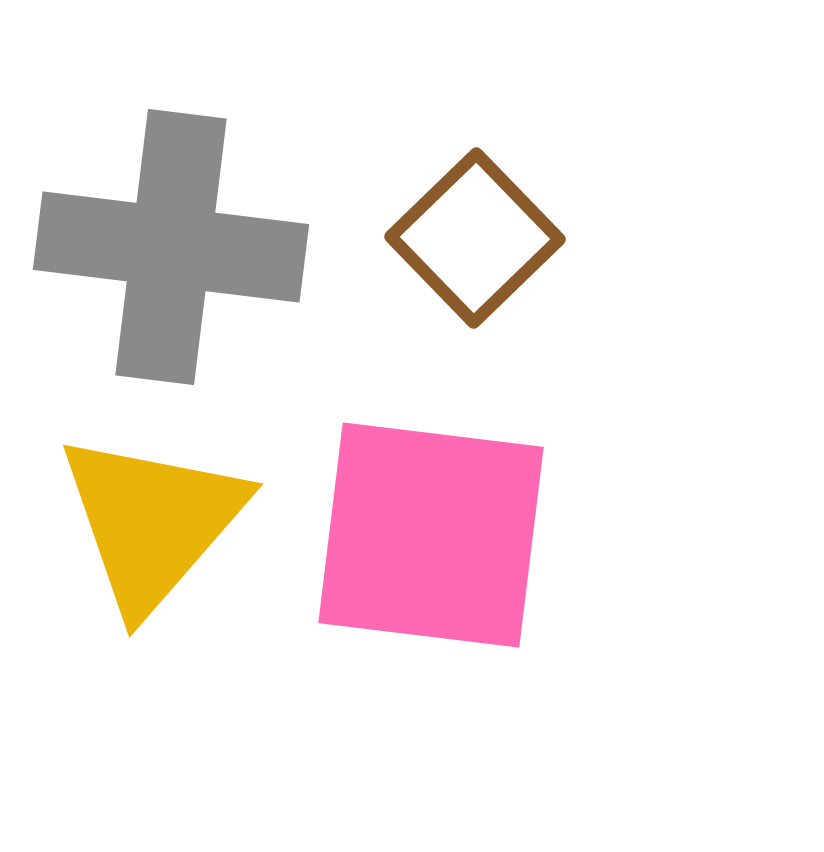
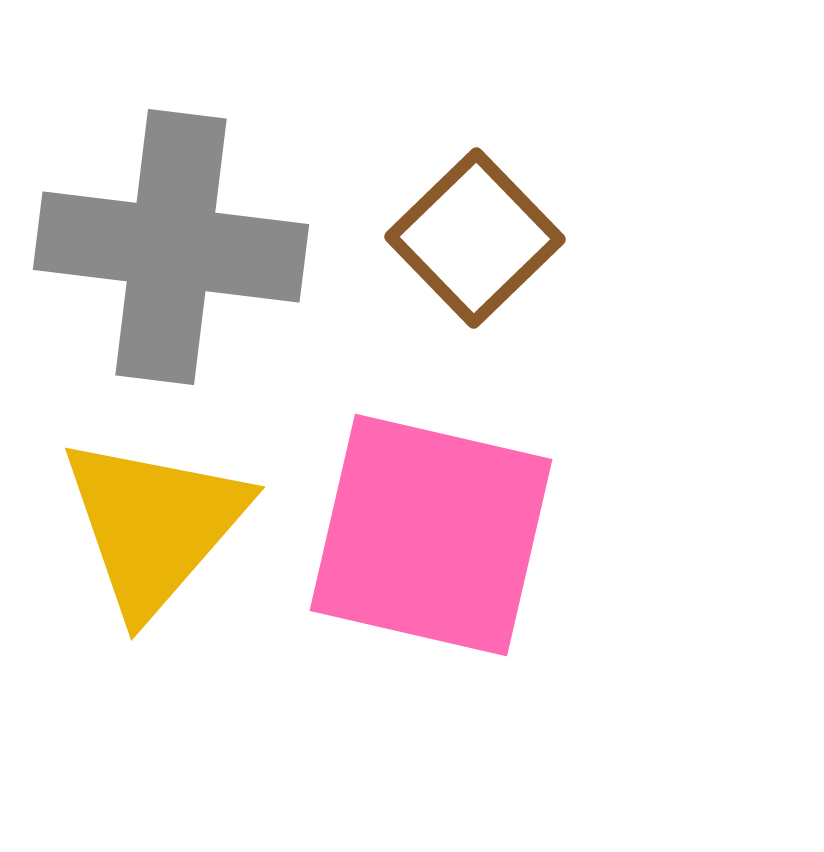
yellow triangle: moved 2 px right, 3 px down
pink square: rotated 6 degrees clockwise
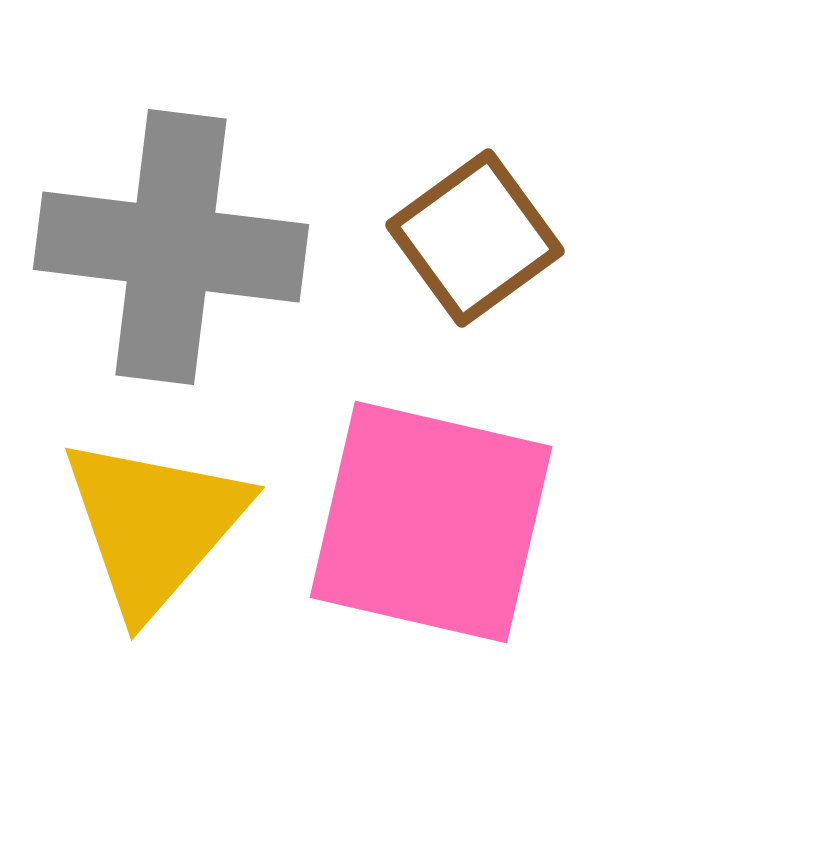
brown square: rotated 8 degrees clockwise
pink square: moved 13 px up
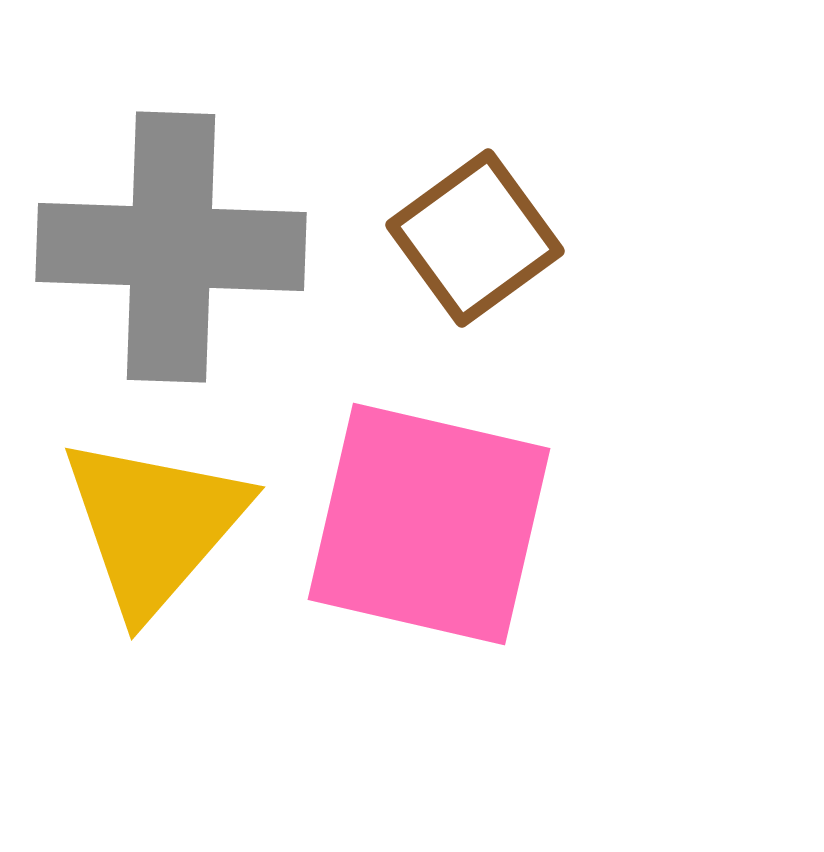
gray cross: rotated 5 degrees counterclockwise
pink square: moved 2 px left, 2 px down
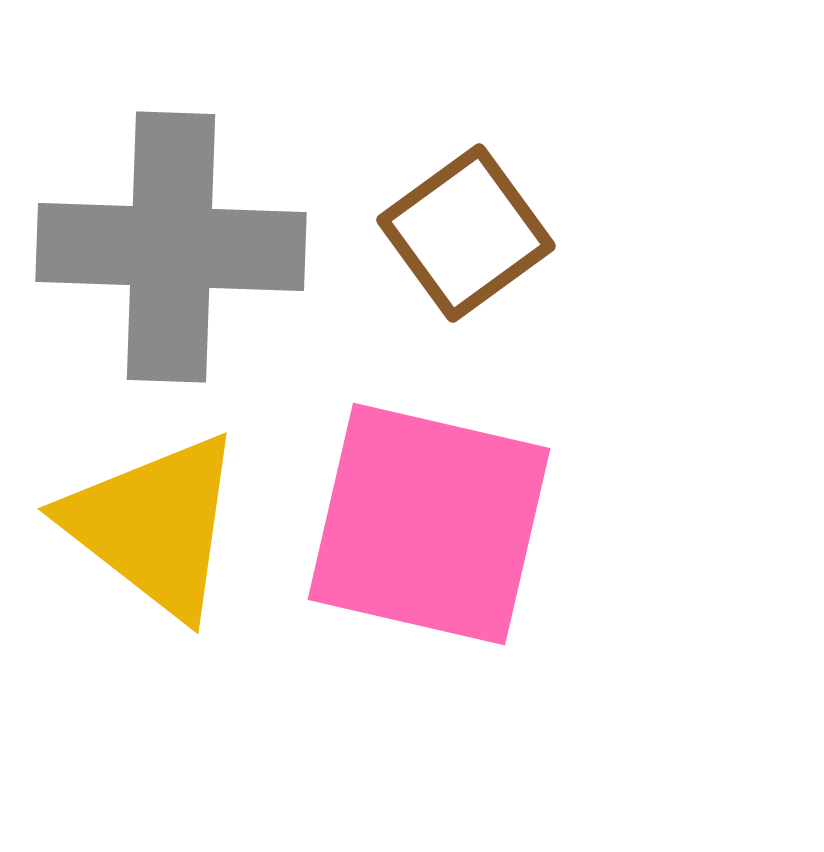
brown square: moved 9 px left, 5 px up
yellow triangle: rotated 33 degrees counterclockwise
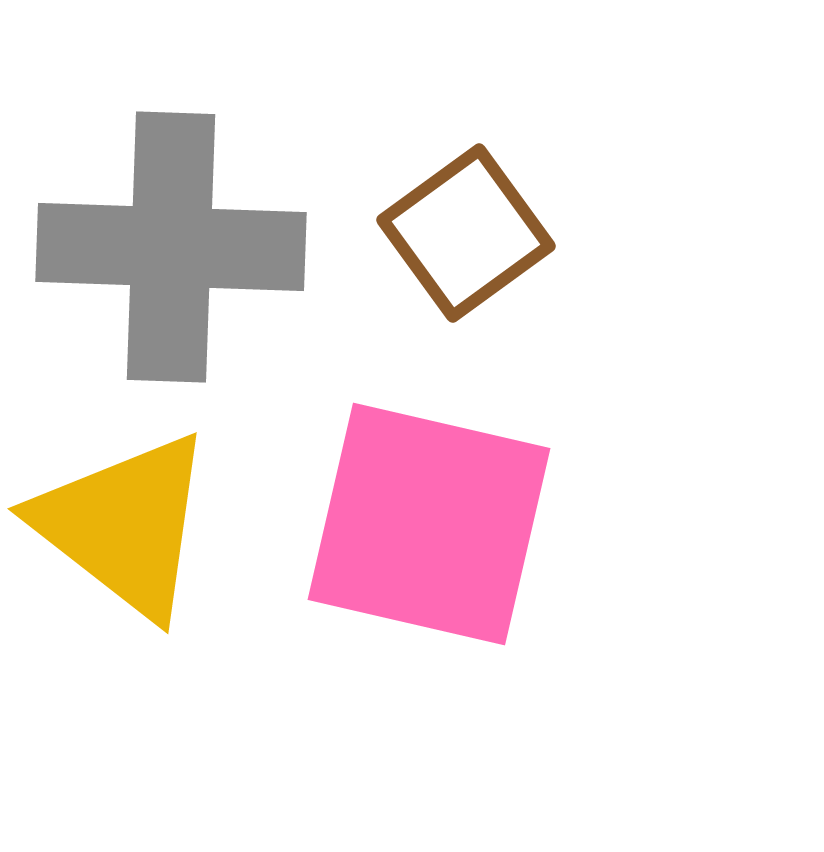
yellow triangle: moved 30 px left
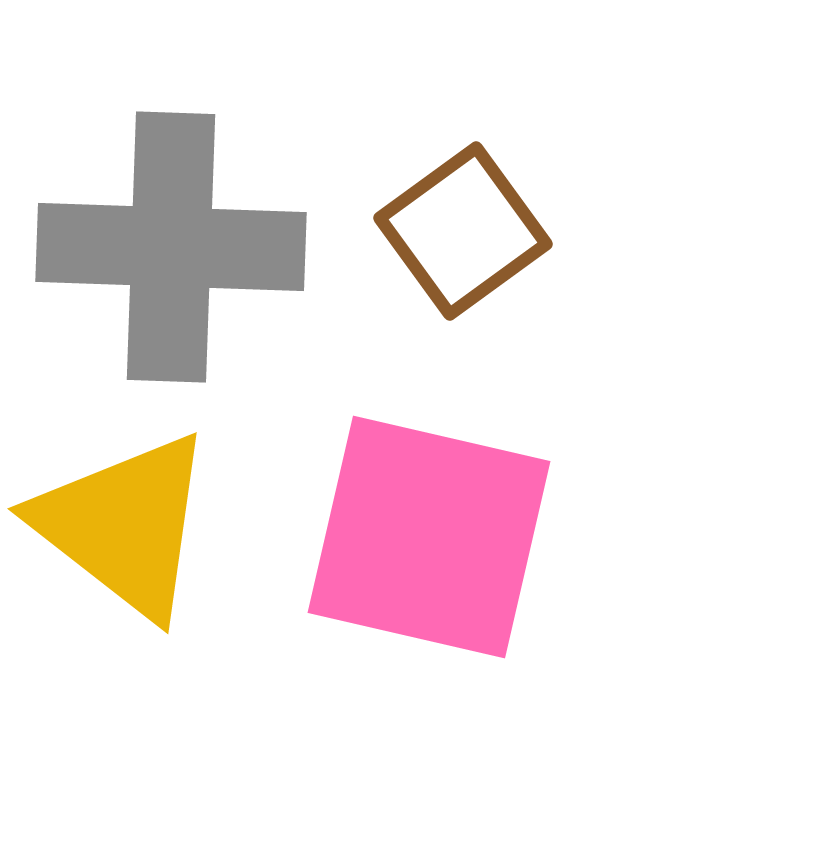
brown square: moved 3 px left, 2 px up
pink square: moved 13 px down
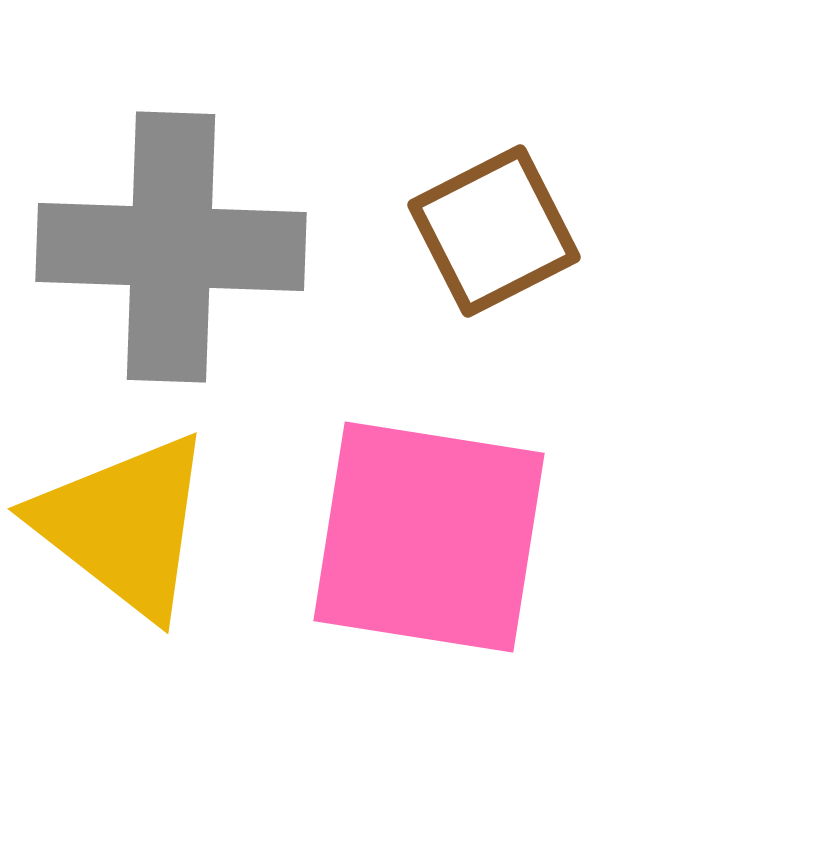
brown square: moved 31 px right; rotated 9 degrees clockwise
pink square: rotated 4 degrees counterclockwise
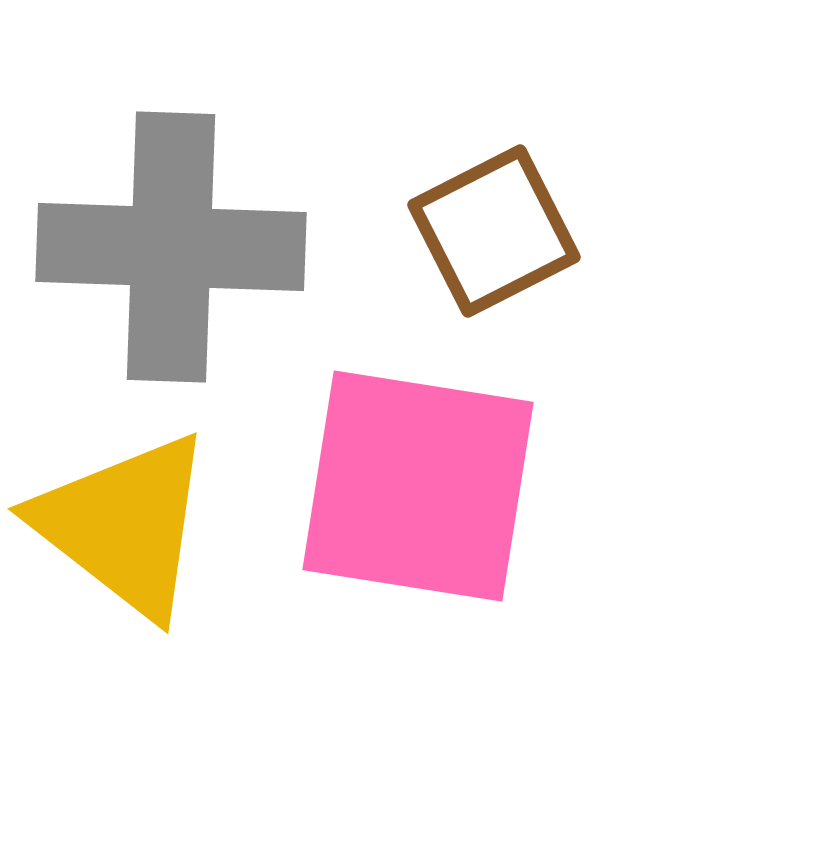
pink square: moved 11 px left, 51 px up
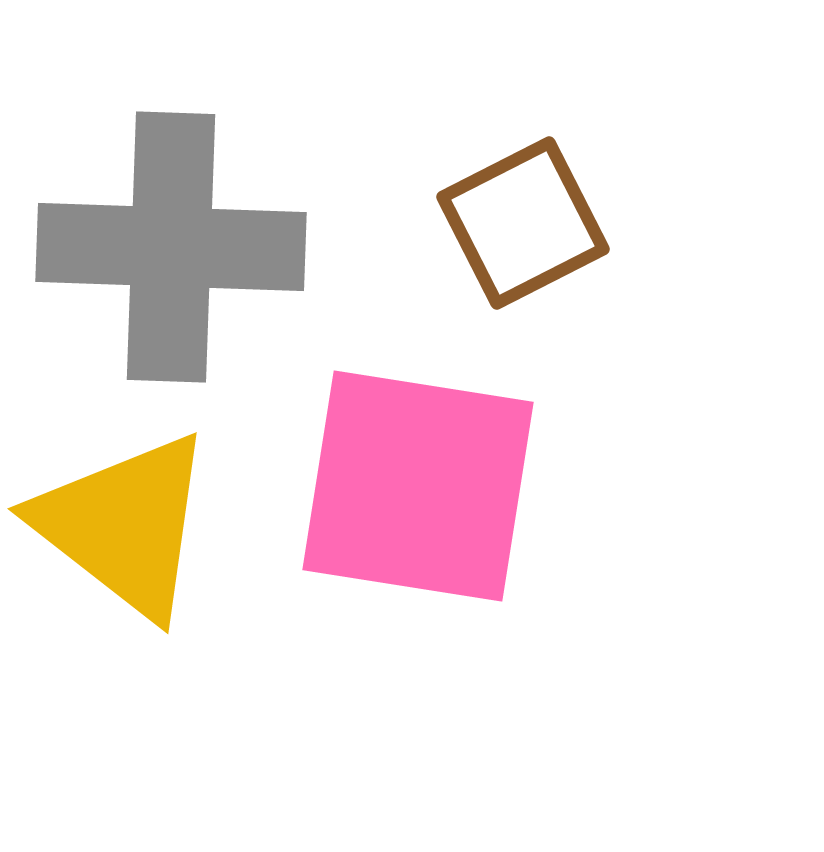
brown square: moved 29 px right, 8 px up
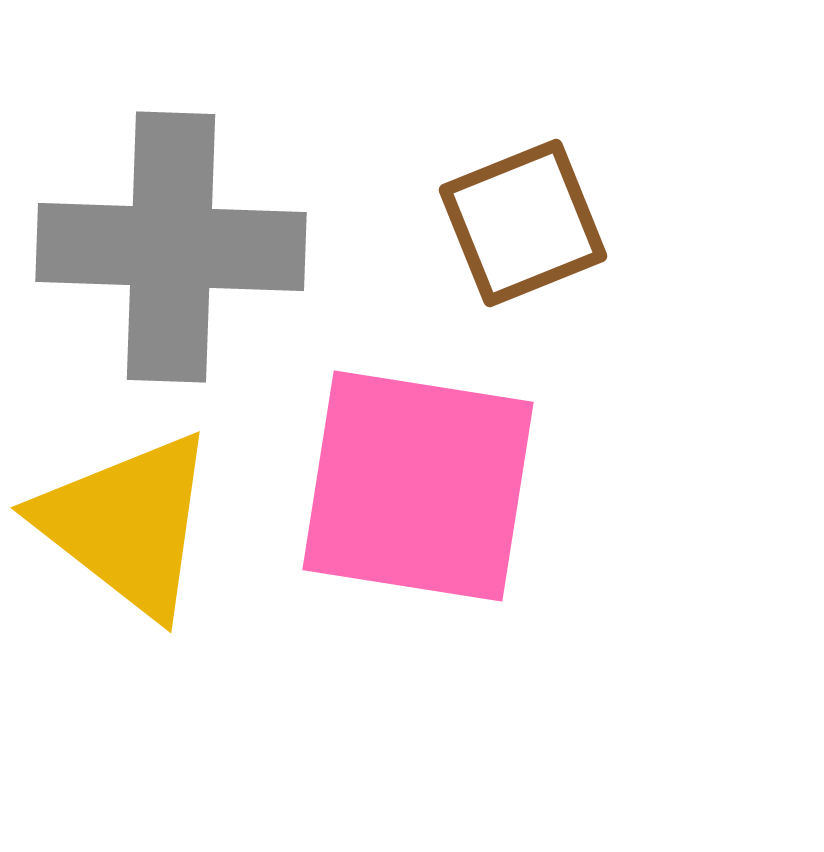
brown square: rotated 5 degrees clockwise
yellow triangle: moved 3 px right, 1 px up
